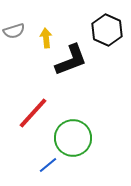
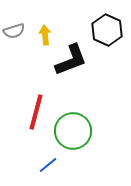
yellow arrow: moved 1 px left, 3 px up
red line: moved 3 px right, 1 px up; rotated 27 degrees counterclockwise
green circle: moved 7 px up
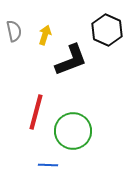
gray semicircle: rotated 85 degrees counterclockwise
yellow arrow: rotated 24 degrees clockwise
blue line: rotated 42 degrees clockwise
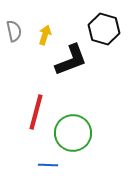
black hexagon: moved 3 px left, 1 px up; rotated 8 degrees counterclockwise
green circle: moved 2 px down
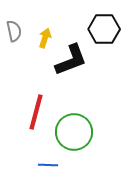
black hexagon: rotated 16 degrees counterclockwise
yellow arrow: moved 3 px down
green circle: moved 1 px right, 1 px up
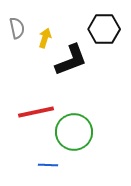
gray semicircle: moved 3 px right, 3 px up
red line: rotated 63 degrees clockwise
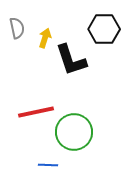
black L-shape: rotated 93 degrees clockwise
